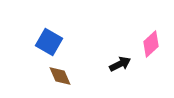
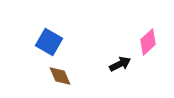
pink diamond: moved 3 px left, 2 px up
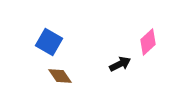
brown diamond: rotated 10 degrees counterclockwise
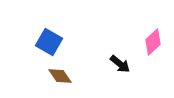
pink diamond: moved 5 px right
black arrow: rotated 65 degrees clockwise
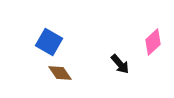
black arrow: rotated 10 degrees clockwise
brown diamond: moved 3 px up
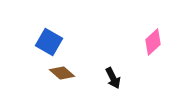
black arrow: moved 7 px left, 14 px down; rotated 15 degrees clockwise
brown diamond: moved 2 px right; rotated 15 degrees counterclockwise
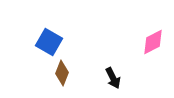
pink diamond: rotated 16 degrees clockwise
brown diamond: rotated 70 degrees clockwise
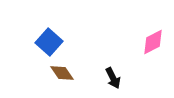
blue square: rotated 12 degrees clockwise
brown diamond: rotated 55 degrees counterclockwise
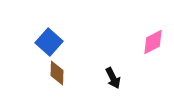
brown diamond: moved 5 px left; rotated 35 degrees clockwise
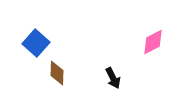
blue square: moved 13 px left, 1 px down
